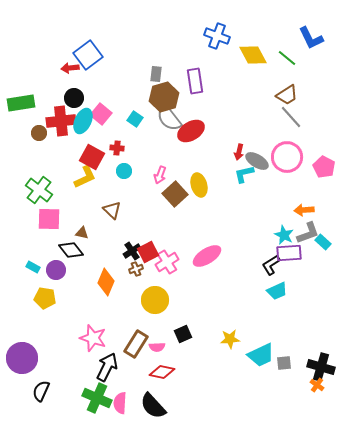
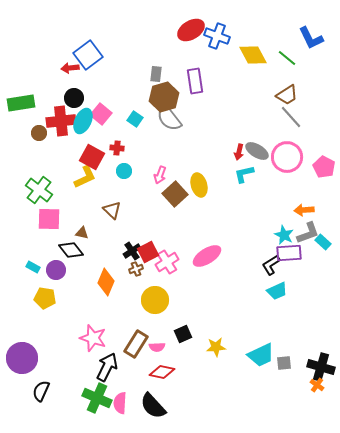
red ellipse at (191, 131): moved 101 px up
gray ellipse at (257, 161): moved 10 px up
yellow star at (230, 339): moved 14 px left, 8 px down
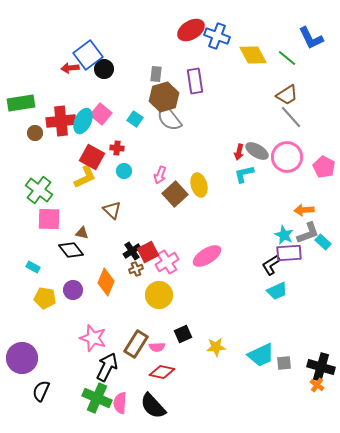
black circle at (74, 98): moved 30 px right, 29 px up
brown circle at (39, 133): moved 4 px left
purple circle at (56, 270): moved 17 px right, 20 px down
yellow circle at (155, 300): moved 4 px right, 5 px up
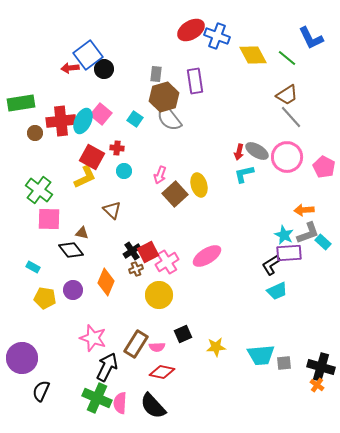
cyan trapezoid at (261, 355): rotated 20 degrees clockwise
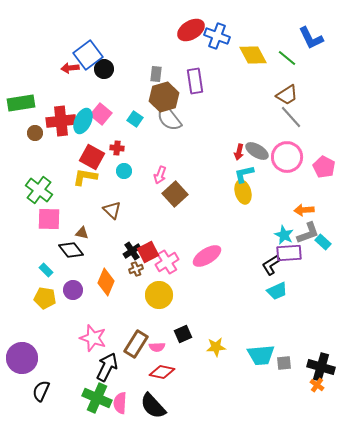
yellow L-shape at (85, 177): rotated 145 degrees counterclockwise
yellow ellipse at (199, 185): moved 44 px right, 7 px down
cyan rectangle at (33, 267): moved 13 px right, 3 px down; rotated 16 degrees clockwise
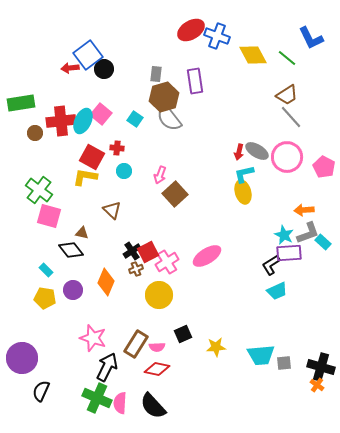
pink square at (49, 219): moved 3 px up; rotated 15 degrees clockwise
red diamond at (162, 372): moved 5 px left, 3 px up
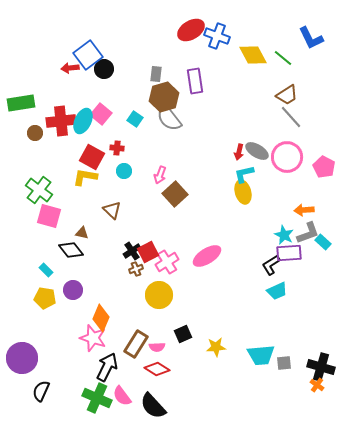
green line at (287, 58): moved 4 px left
orange diamond at (106, 282): moved 5 px left, 36 px down
red diamond at (157, 369): rotated 20 degrees clockwise
pink semicircle at (120, 403): moved 2 px right, 7 px up; rotated 40 degrees counterclockwise
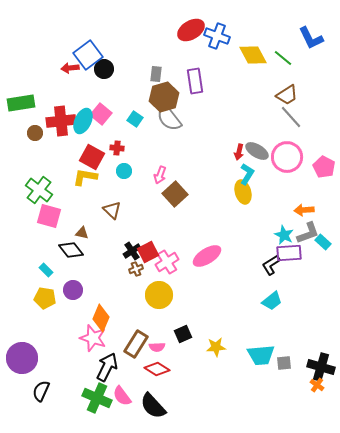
cyan L-shape at (244, 174): moved 3 px right; rotated 135 degrees clockwise
cyan trapezoid at (277, 291): moved 5 px left, 10 px down; rotated 15 degrees counterclockwise
